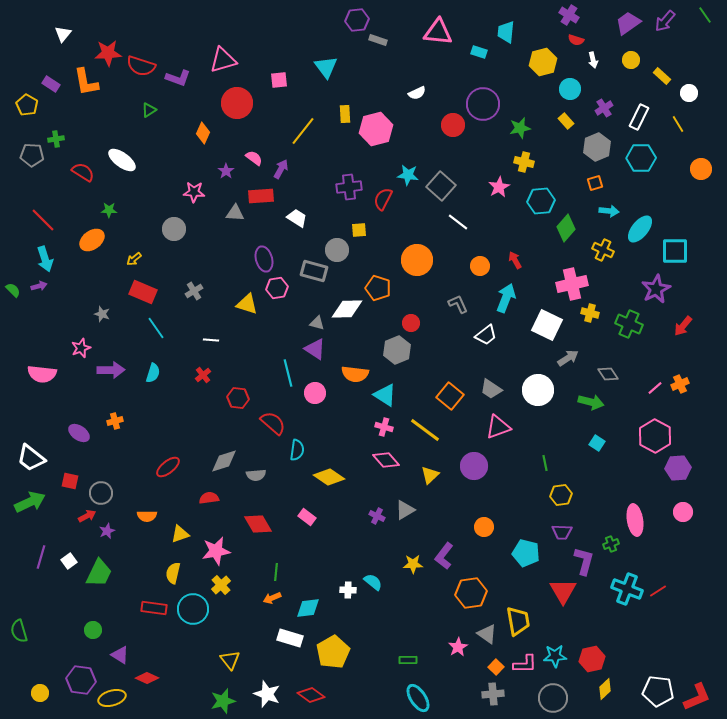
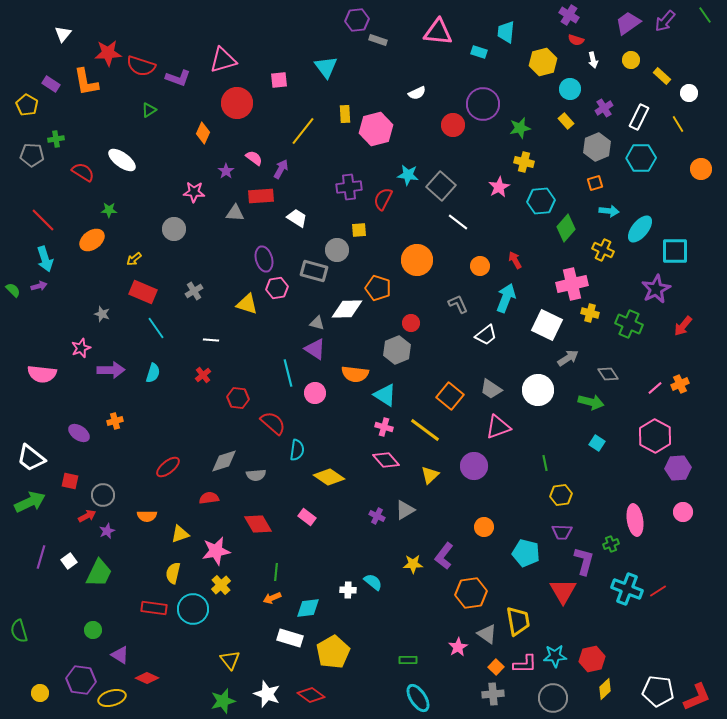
gray circle at (101, 493): moved 2 px right, 2 px down
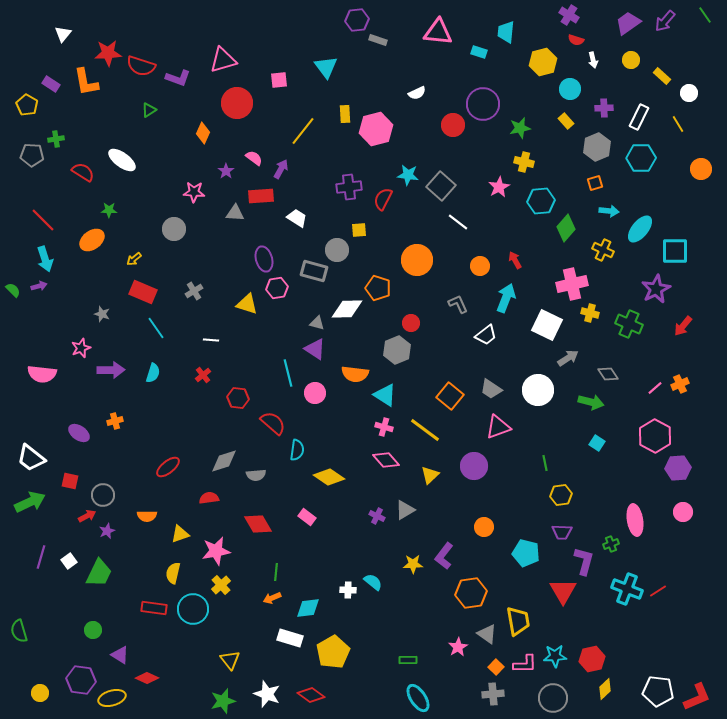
purple cross at (604, 108): rotated 30 degrees clockwise
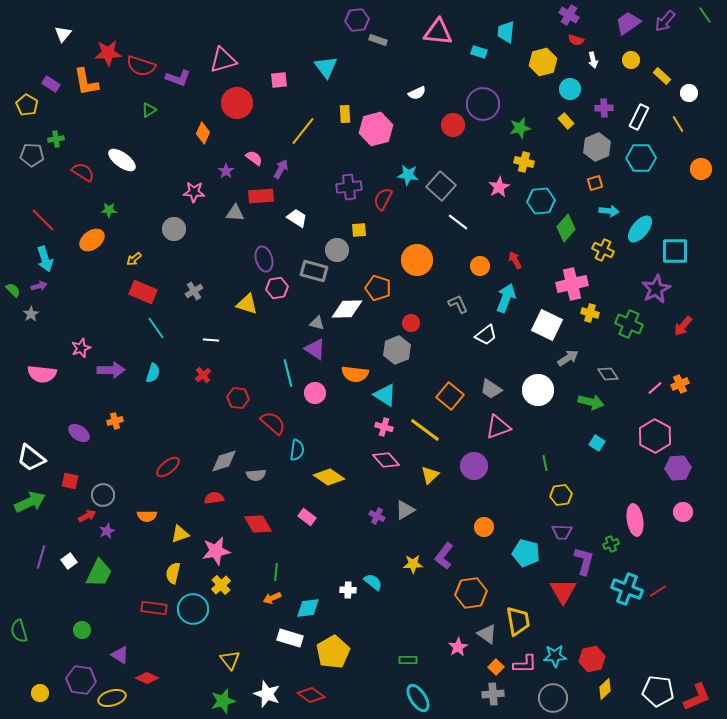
gray star at (102, 314): moved 71 px left; rotated 21 degrees clockwise
red semicircle at (209, 498): moved 5 px right
green circle at (93, 630): moved 11 px left
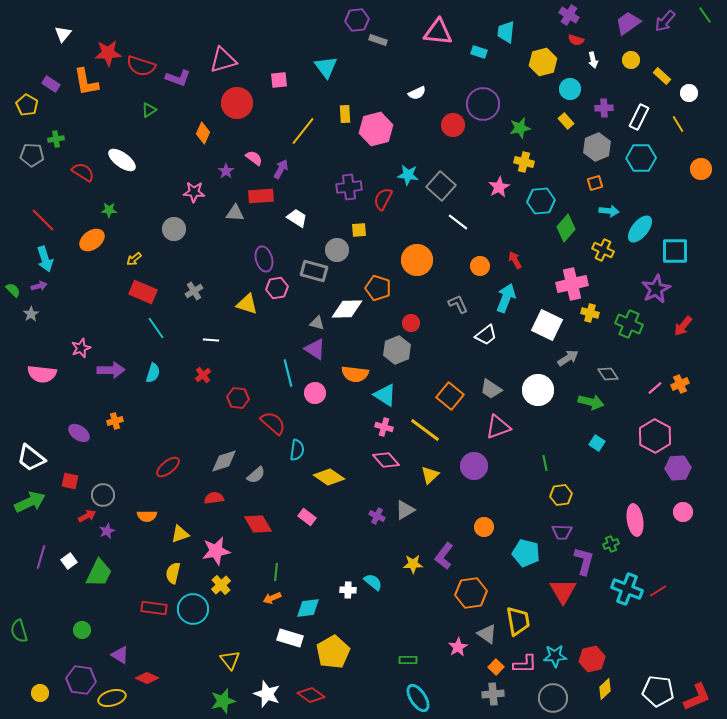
gray semicircle at (256, 475): rotated 36 degrees counterclockwise
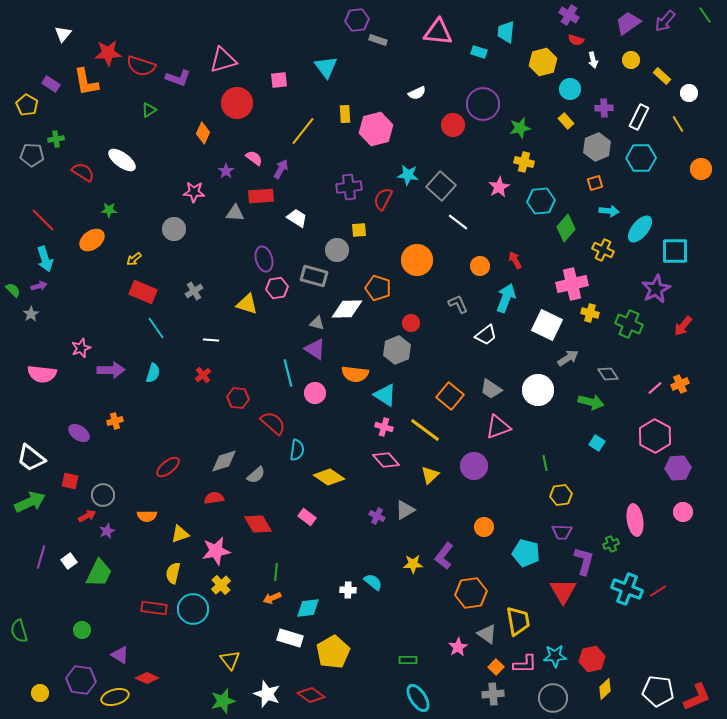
gray rectangle at (314, 271): moved 5 px down
yellow ellipse at (112, 698): moved 3 px right, 1 px up
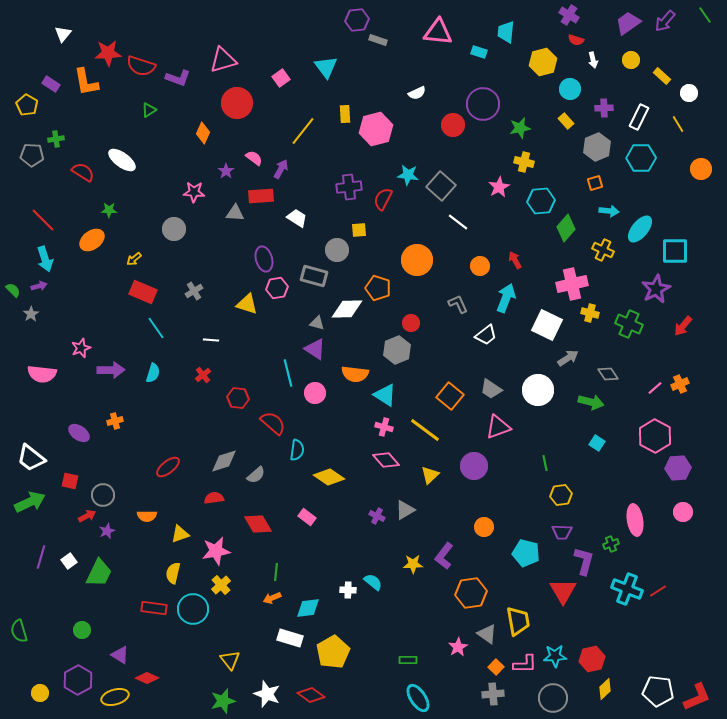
pink square at (279, 80): moved 2 px right, 2 px up; rotated 30 degrees counterclockwise
purple hexagon at (81, 680): moved 3 px left; rotated 24 degrees clockwise
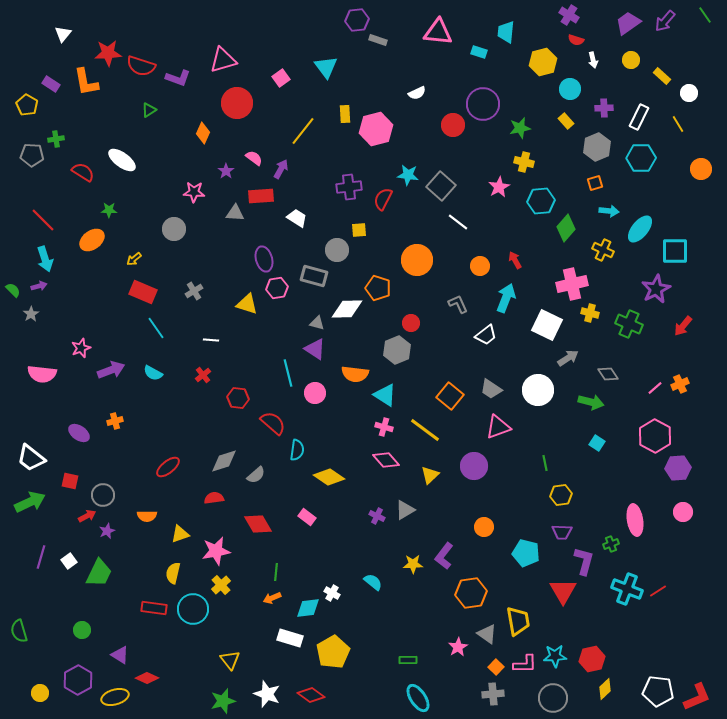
purple arrow at (111, 370): rotated 20 degrees counterclockwise
cyan semicircle at (153, 373): rotated 102 degrees clockwise
white cross at (348, 590): moved 16 px left, 3 px down; rotated 28 degrees clockwise
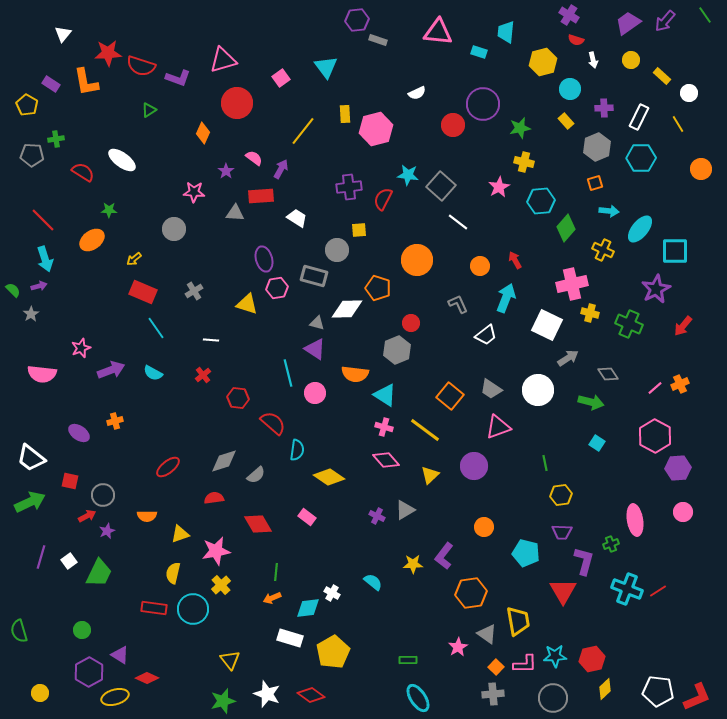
purple hexagon at (78, 680): moved 11 px right, 8 px up
